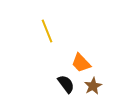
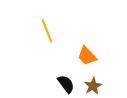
orange trapezoid: moved 6 px right, 7 px up
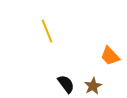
orange trapezoid: moved 23 px right
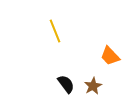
yellow line: moved 8 px right
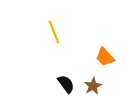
yellow line: moved 1 px left, 1 px down
orange trapezoid: moved 5 px left, 1 px down
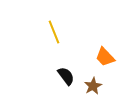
black semicircle: moved 8 px up
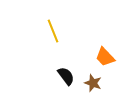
yellow line: moved 1 px left, 1 px up
brown star: moved 3 px up; rotated 24 degrees counterclockwise
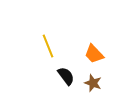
yellow line: moved 5 px left, 15 px down
orange trapezoid: moved 11 px left, 3 px up
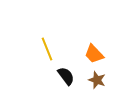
yellow line: moved 1 px left, 3 px down
brown star: moved 4 px right, 3 px up
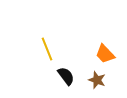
orange trapezoid: moved 11 px right
